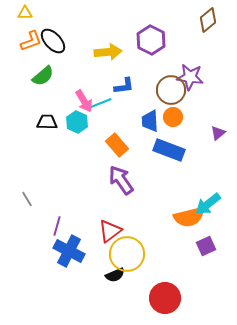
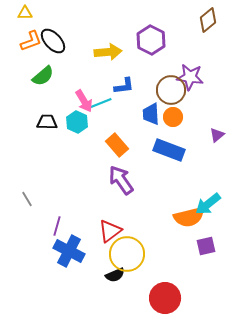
blue trapezoid: moved 1 px right, 7 px up
purple triangle: moved 1 px left, 2 px down
purple square: rotated 12 degrees clockwise
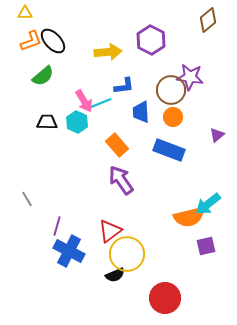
blue trapezoid: moved 10 px left, 2 px up
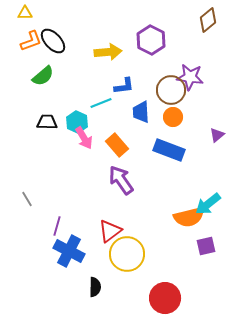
pink arrow: moved 37 px down
black semicircle: moved 20 px left, 12 px down; rotated 66 degrees counterclockwise
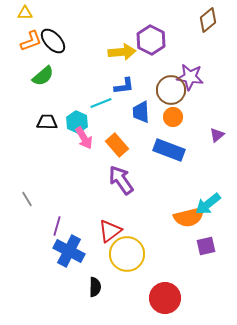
yellow arrow: moved 14 px right
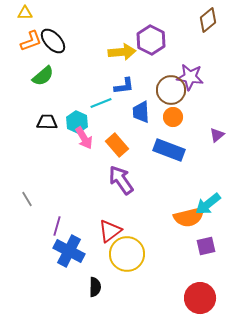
red circle: moved 35 px right
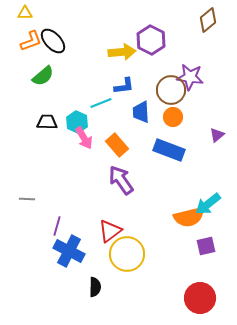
gray line: rotated 56 degrees counterclockwise
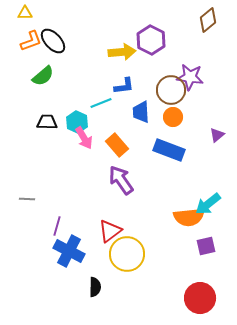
orange semicircle: rotated 8 degrees clockwise
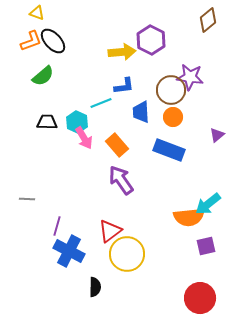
yellow triangle: moved 12 px right; rotated 21 degrees clockwise
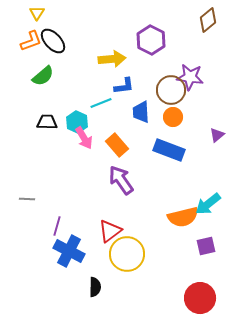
yellow triangle: rotated 42 degrees clockwise
yellow arrow: moved 10 px left, 7 px down
orange semicircle: moved 6 px left; rotated 8 degrees counterclockwise
